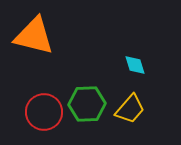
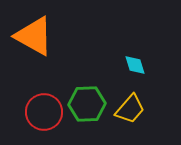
orange triangle: rotated 15 degrees clockwise
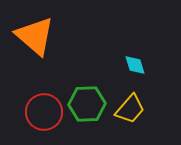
orange triangle: moved 1 px right; rotated 12 degrees clockwise
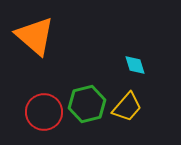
green hexagon: rotated 12 degrees counterclockwise
yellow trapezoid: moved 3 px left, 2 px up
